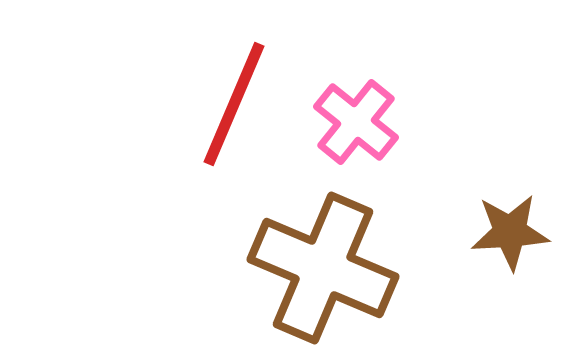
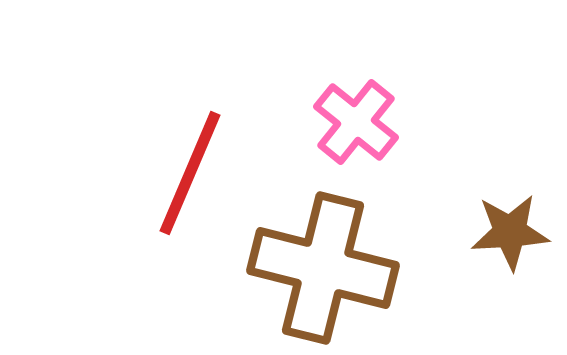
red line: moved 44 px left, 69 px down
brown cross: rotated 9 degrees counterclockwise
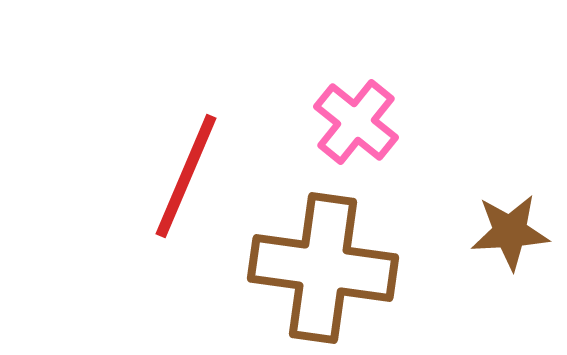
red line: moved 4 px left, 3 px down
brown cross: rotated 6 degrees counterclockwise
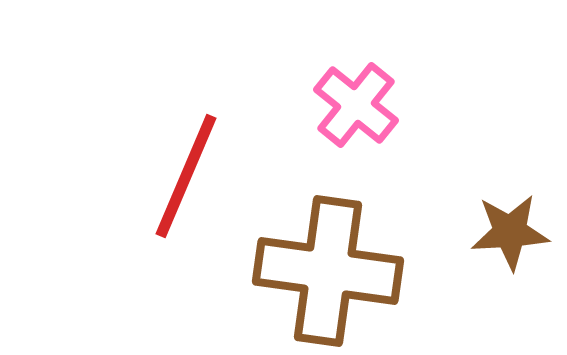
pink cross: moved 17 px up
brown cross: moved 5 px right, 3 px down
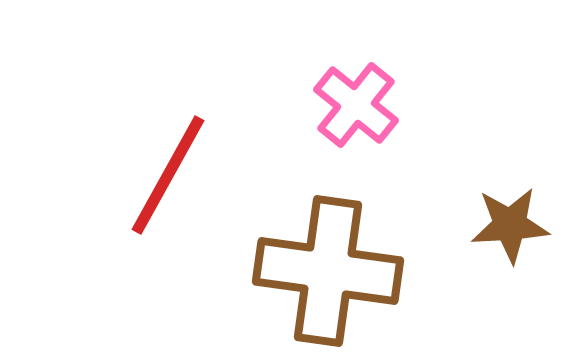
red line: moved 18 px left, 1 px up; rotated 6 degrees clockwise
brown star: moved 7 px up
